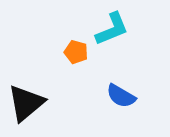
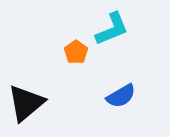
orange pentagon: rotated 20 degrees clockwise
blue semicircle: rotated 60 degrees counterclockwise
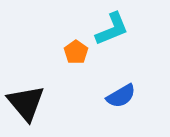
black triangle: rotated 30 degrees counterclockwise
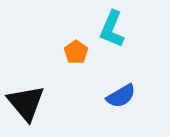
cyan L-shape: rotated 135 degrees clockwise
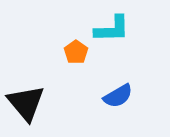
cyan L-shape: rotated 114 degrees counterclockwise
blue semicircle: moved 3 px left
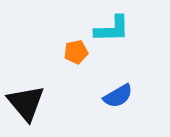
orange pentagon: rotated 25 degrees clockwise
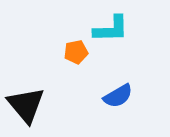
cyan L-shape: moved 1 px left
black triangle: moved 2 px down
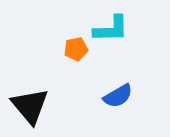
orange pentagon: moved 3 px up
black triangle: moved 4 px right, 1 px down
